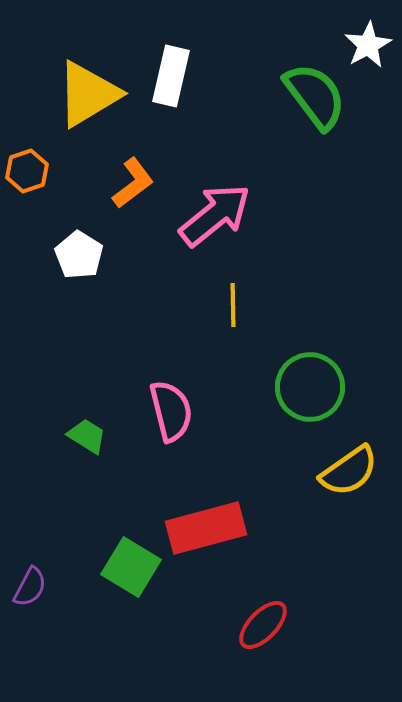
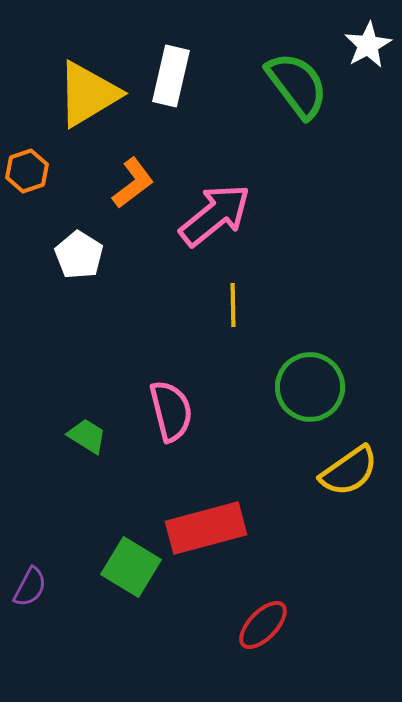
green semicircle: moved 18 px left, 11 px up
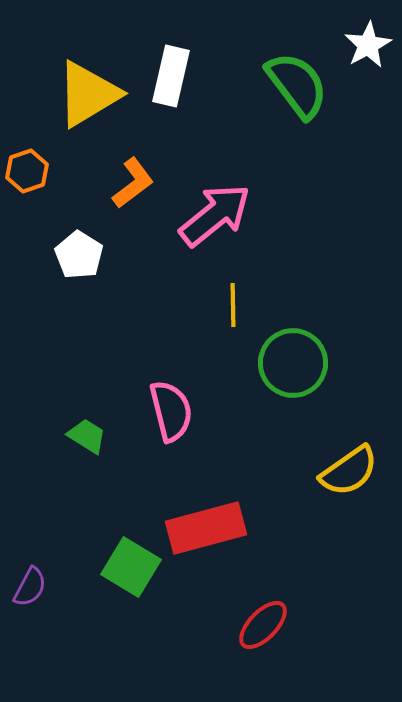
green circle: moved 17 px left, 24 px up
